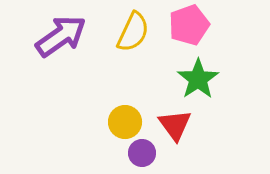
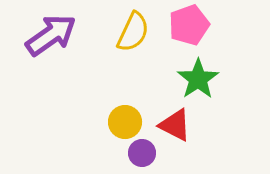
purple arrow: moved 10 px left, 1 px up
red triangle: rotated 27 degrees counterclockwise
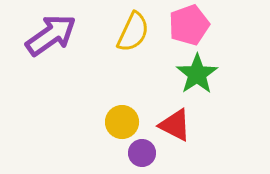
green star: moved 1 px left, 5 px up
yellow circle: moved 3 px left
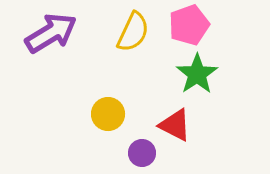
purple arrow: moved 2 px up; rotated 4 degrees clockwise
yellow circle: moved 14 px left, 8 px up
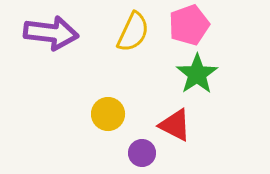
purple arrow: rotated 38 degrees clockwise
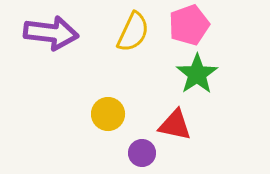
red triangle: rotated 15 degrees counterclockwise
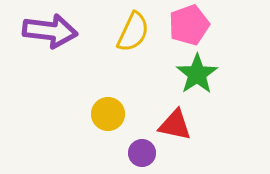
purple arrow: moved 1 px left, 2 px up
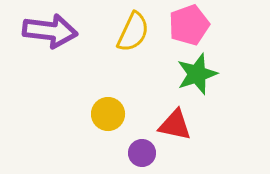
green star: rotated 15 degrees clockwise
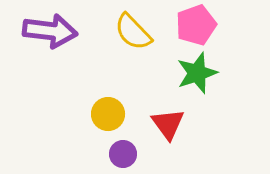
pink pentagon: moved 7 px right
yellow semicircle: rotated 111 degrees clockwise
green star: moved 1 px up
red triangle: moved 7 px left, 1 px up; rotated 42 degrees clockwise
purple circle: moved 19 px left, 1 px down
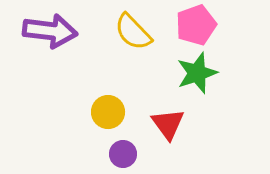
yellow circle: moved 2 px up
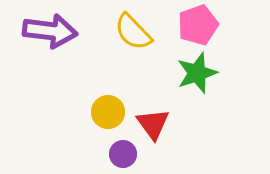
pink pentagon: moved 2 px right
red triangle: moved 15 px left
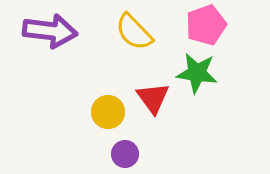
pink pentagon: moved 8 px right
yellow semicircle: moved 1 px right
green star: rotated 27 degrees clockwise
red triangle: moved 26 px up
purple circle: moved 2 px right
